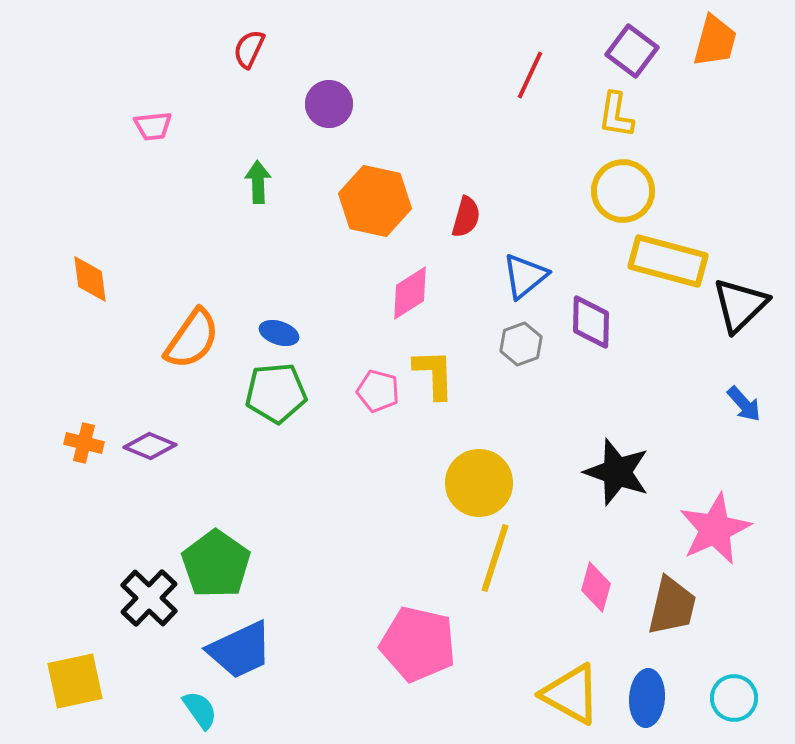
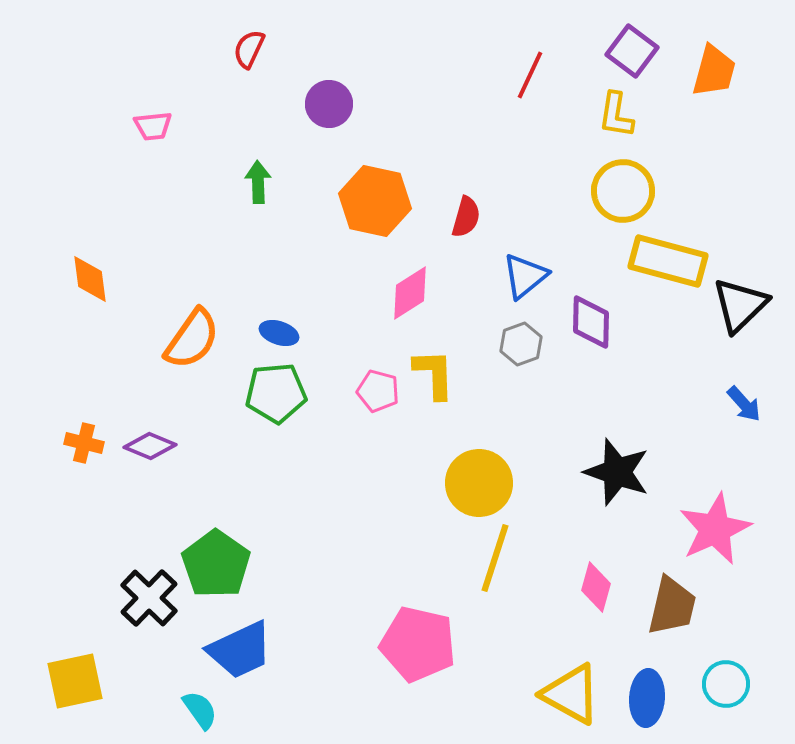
orange trapezoid at (715, 41): moved 1 px left, 30 px down
cyan circle at (734, 698): moved 8 px left, 14 px up
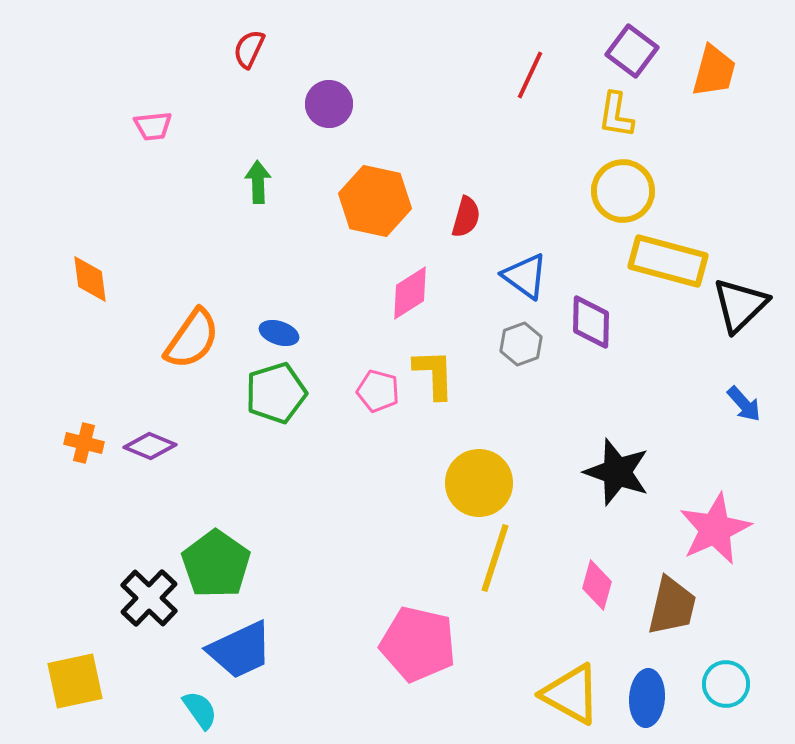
blue triangle at (525, 276): rotated 45 degrees counterclockwise
green pentagon at (276, 393): rotated 12 degrees counterclockwise
pink diamond at (596, 587): moved 1 px right, 2 px up
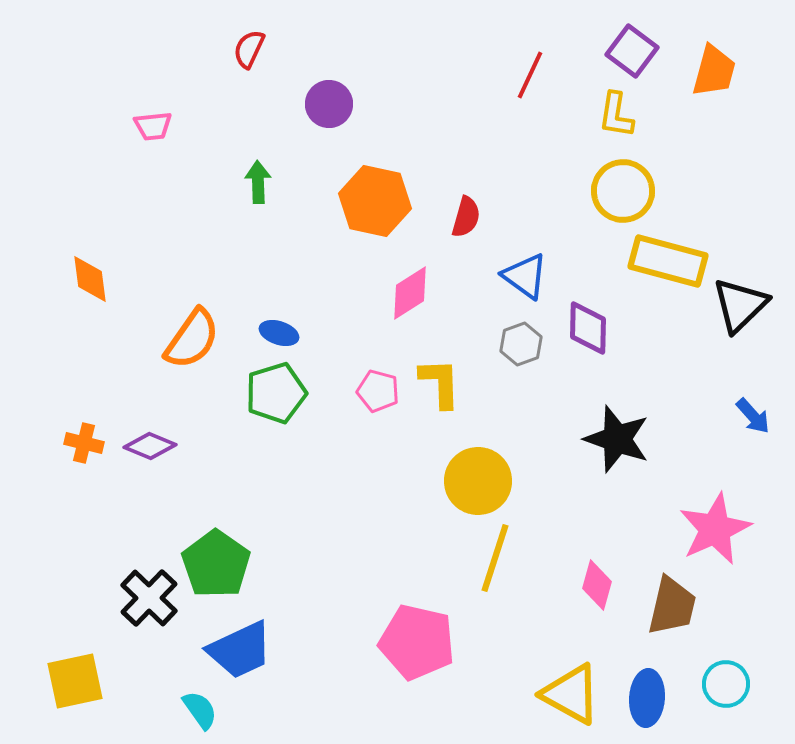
purple diamond at (591, 322): moved 3 px left, 6 px down
yellow L-shape at (434, 374): moved 6 px right, 9 px down
blue arrow at (744, 404): moved 9 px right, 12 px down
black star at (617, 472): moved 33 px up
yellow circle at (479, 483): moved 1 px left, 2 px up
pink pentagon at (418, 644): moved 1 px left, 2 px up
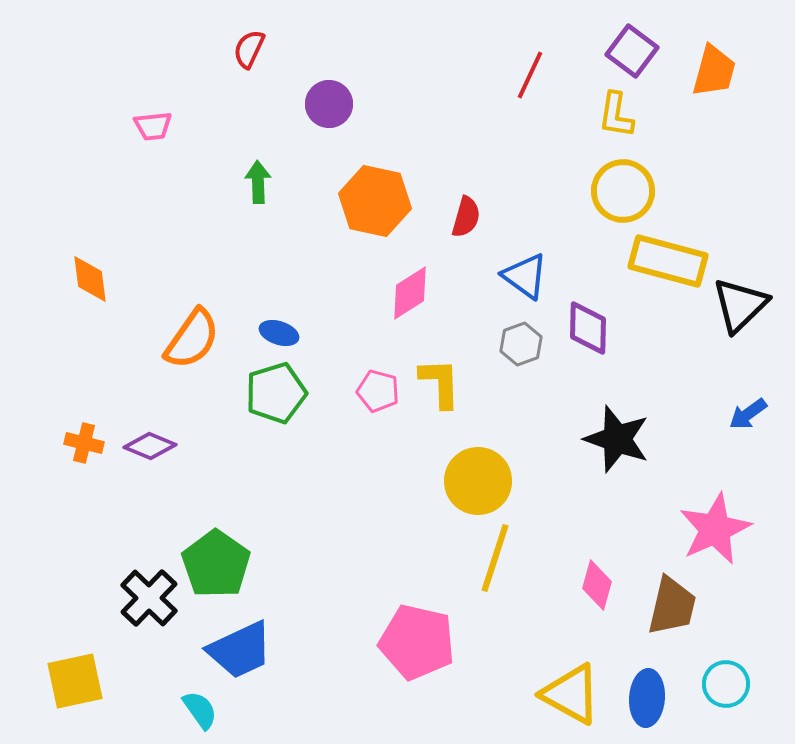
blue arrow at (753, 416): moved 5 px left, 2 px up; rotated 96 degrees clockwise
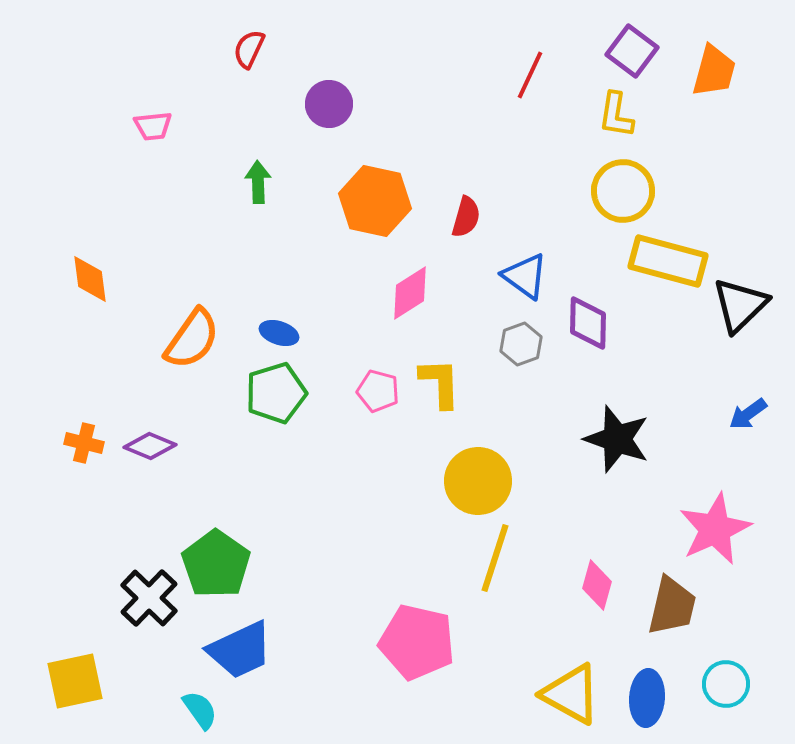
purple diamond at (588, 328): moved 5 px up
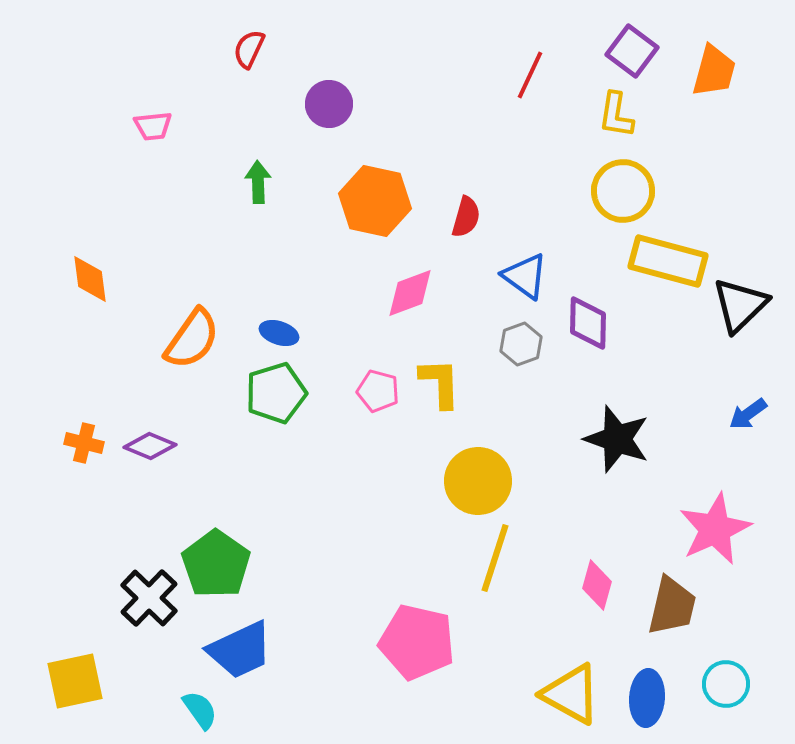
pink diamond at (410, 293): rotated 12 degrees clockwise
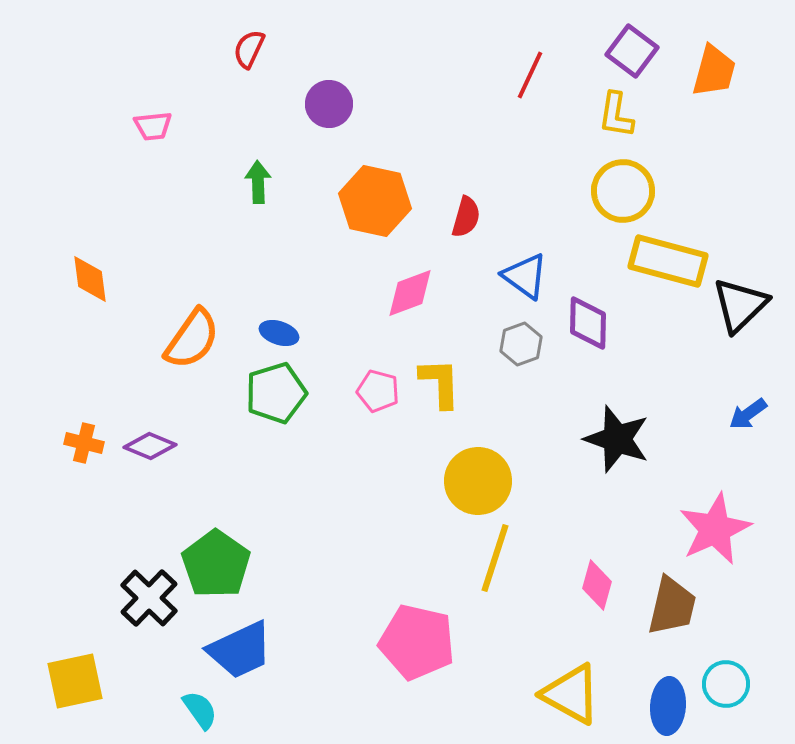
blue ellipse at (647, 698): moved 21 px right, 8 px down
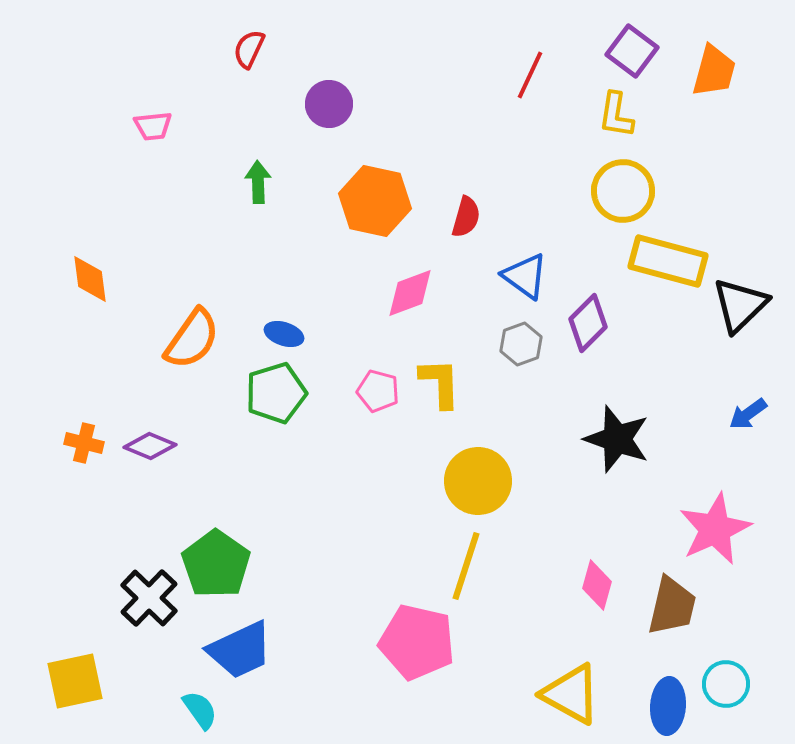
purple diamond at (588, 323): rotated 44 degrees clockwise
blue ellipse at (279, 333): moved 5 px right, 1 px down
yellow line at (495, 558): moved 29 px left, 8 px down
